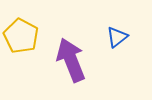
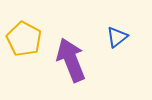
yellow pentagon: moved 3 px right, 3 px down
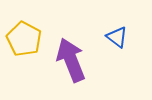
blue triangle: rotated 45 degrees counterclockwise
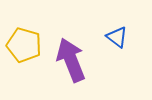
yellow pentagon: moved 6 px down; rotated 12 degrees counterclockwise
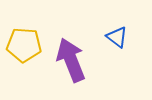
yellow pentagon: rotated 12 degrees counterclockwise
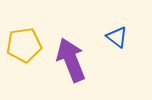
yellow pentagon: rotated 12 degrees counterclockwise
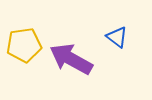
purple arrow: moved 1 px up; rotated 39 degrees counterclockwise
